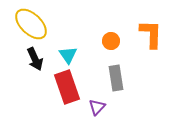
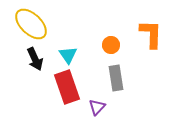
orange circle: moved 4 px down
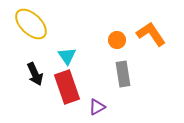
orange L-shape: rotated 36 degrees counterclockwise
orange circle: moved 6 px right, 5 px up
cyan triangle: moved 1 px left, 1 px down
black arrow: moved 15 px down
gray rectangle: moved 7 px right, 4 px up
purple triangle: rotated 18 degrees clockwise
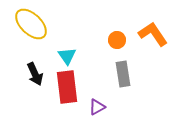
orange L-shape: moved 2 px right
red rectangle: rotated 12 degrees clockwise
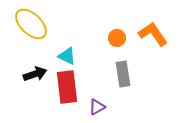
orange circle: moved 2 px up
cyan triangle: rotated 30 degrees counterclockwise
black arrow: rotated 85 degrees counterclockwise
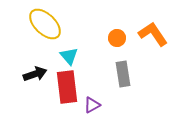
yellow ellipse: moved 14 px right
cyan triangle: moved 2 px right; rotated 24 degrees clockwise
purple triangle: moved 5 px left, 2 px up
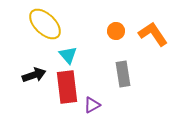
orange circle: moved 1 px left, 7 px up
cyan triangle: moved 1 px left, 1 px up
black arrow: moved 1 px left, 1 px down
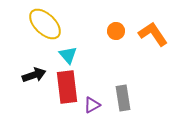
gray rectangle: moved 24 px down
